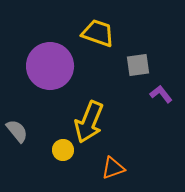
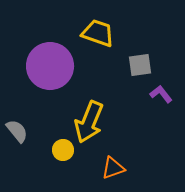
gray square: moved 2 px right
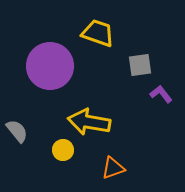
yellow arrow: rotated 78 degrees clockwise
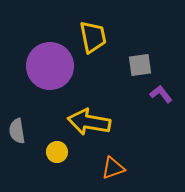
yellow trapezoid: moved 5 px left, 4 px down; rotated 60 degrees clockwise
gray semicircle: rotated 150 degrees counterclockwise
yellow circle: moved 6 px left, 2 px down
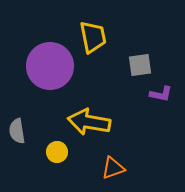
purple L-shape: rotated 140 degrees clockwise
